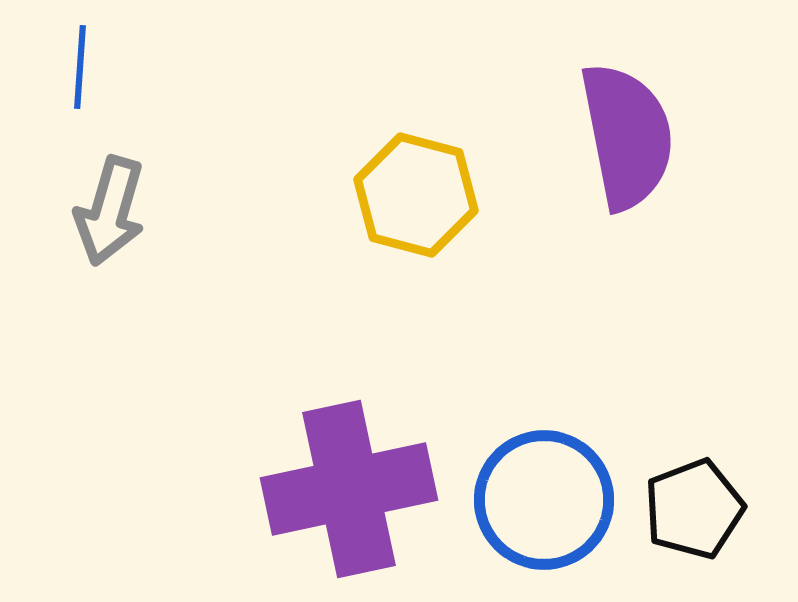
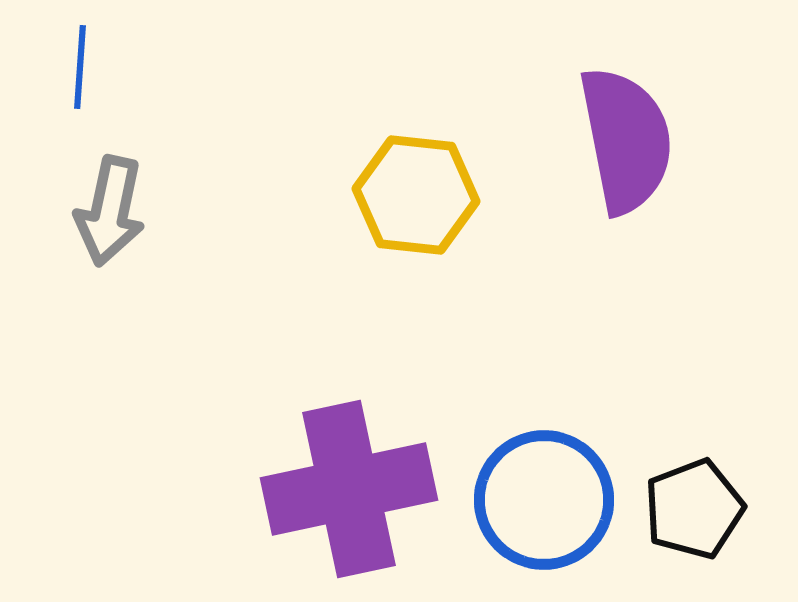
purple semicircle: moved 1 px left, 4 px down
yellow hexagon: rotated 9 degrees counterclockwise
gray arrow: rotated 4 degrees counterclockwise
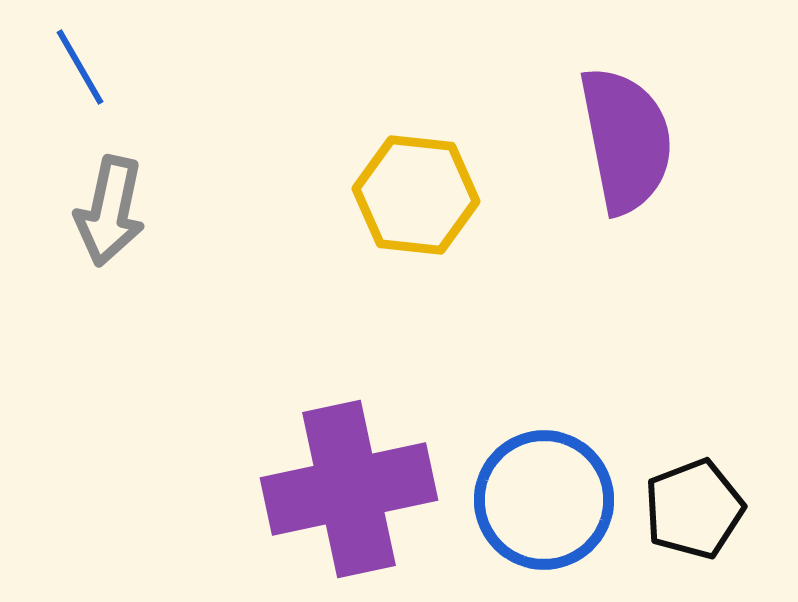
blue line: rotated 34 degrees counterclockwise
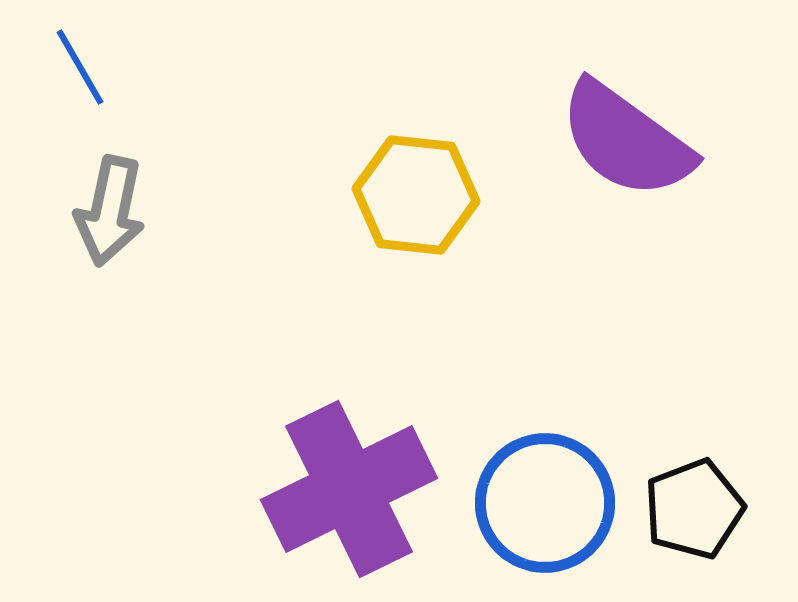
purple semicircle: rotated 137 degrees clockwise
purple cross: rotated 14 degrees counterclockwise
blue circle: moved 1 px right, 3 px down
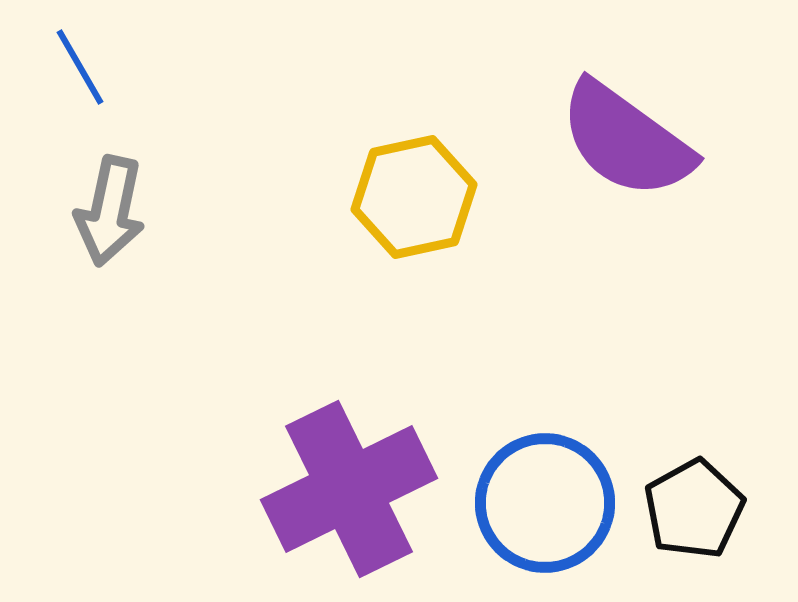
yellow hexagon: moved 2 px left, 2 px down; rotated 18 degrees counterclockwise
black pentagon: rotated 8 degrees counterclockwise
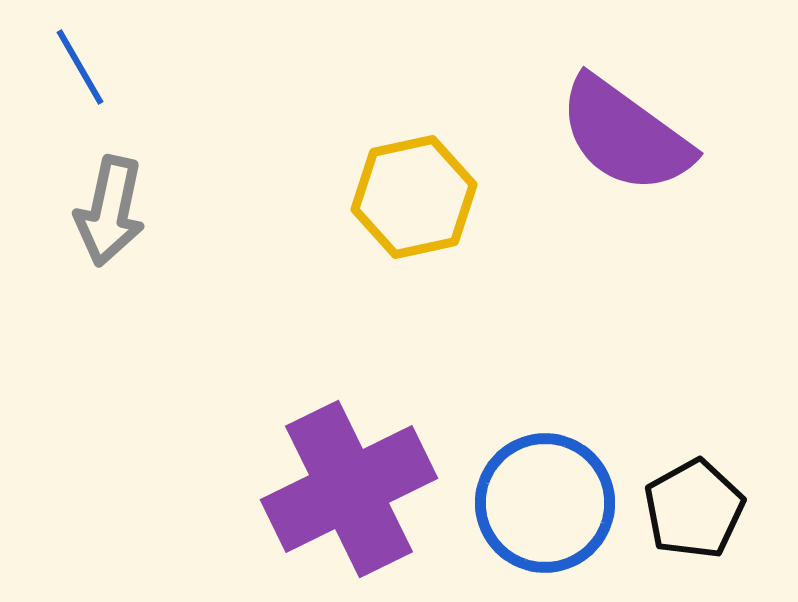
purple semicircle: moved 1 px left, 5 px up
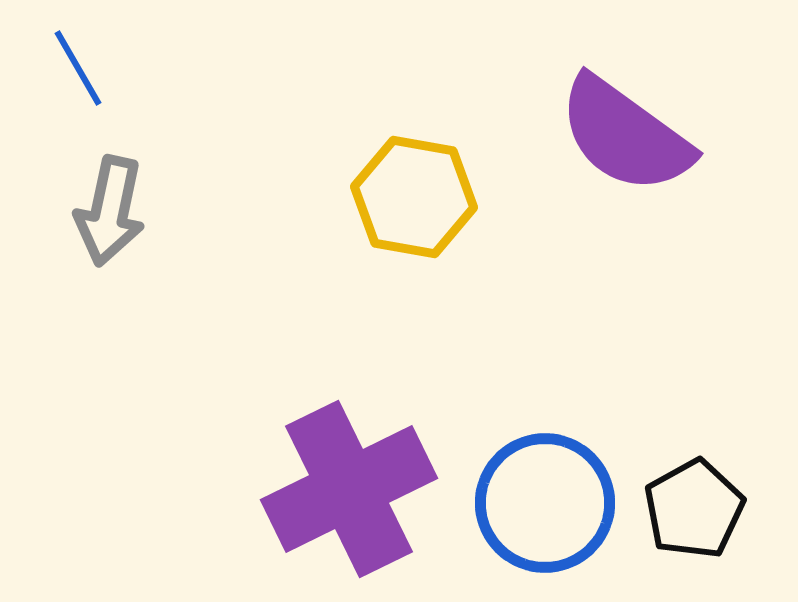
blue line: moved 2 px left, 1 px down
yellow hexagon: rotated 22 degrees clockwise
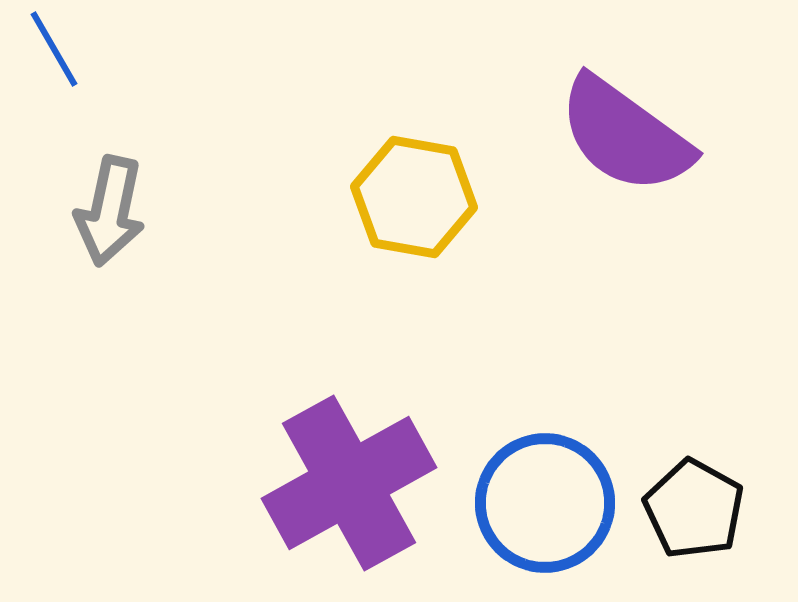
blue line: moved 24 px left, 19 px up
purple cross: moved 6 px up; rotated 3 degrees counterclockwise
black pentagon: rotated 14 degrees counterclockwise
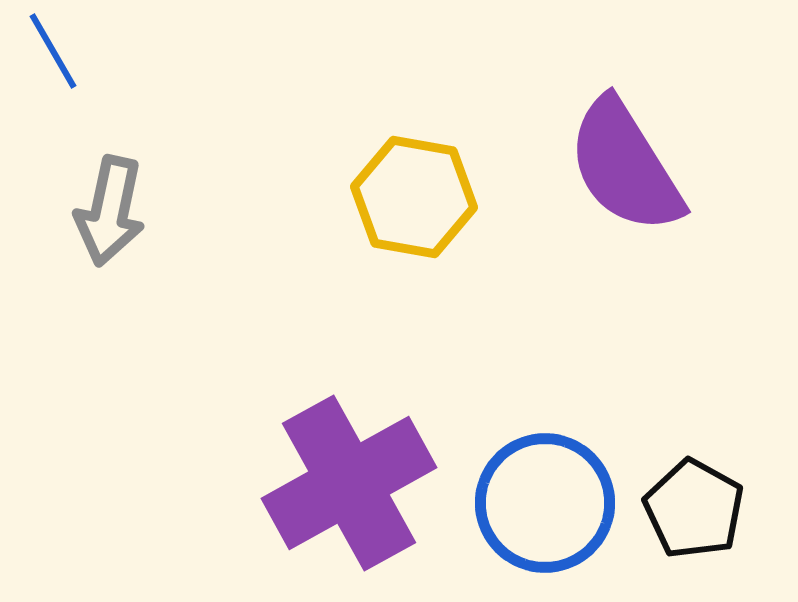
blue line: moved 1 px left, 2 px down
purple semicircle: moved 31 px down; rotated 22 degrees clockwise
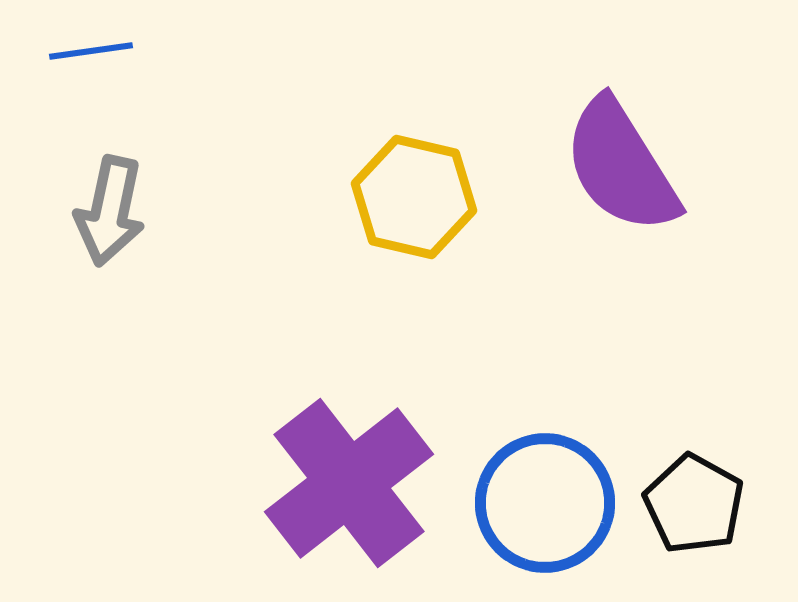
blue line: moved 38 px right; rotated 68 degrees counterclockwise
purple semicircle: moved 4 px left
yellow hexagon: rotated 3 degrees clockwise
purple cross: rotated 9 degrees counterclockwise
black pentagon: moved 5 px up
